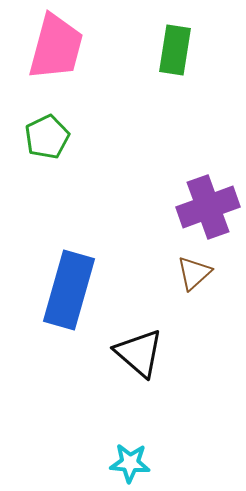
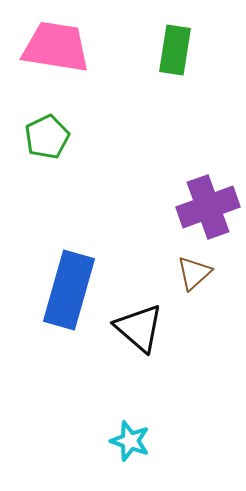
pink trapezoid: rotated 96 degrees counterclockwise
black triangle: moved 25 px up
cyan star: moved 22 px up; rotated 15 degrees clockwise
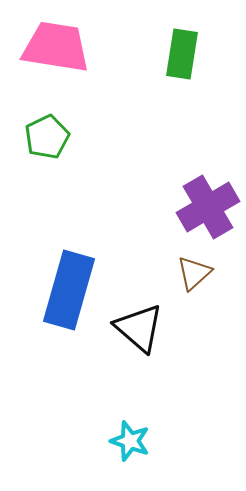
green rectangle: moved 7 px right, 4 px down
purple cross: rotated 10 degrees counterclockwise
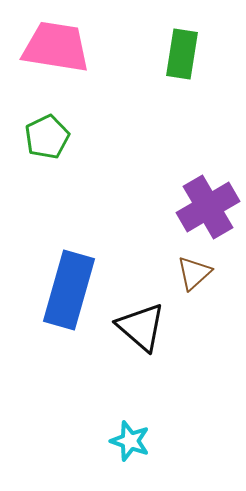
black triangle: moved 2 px right, 1 px up
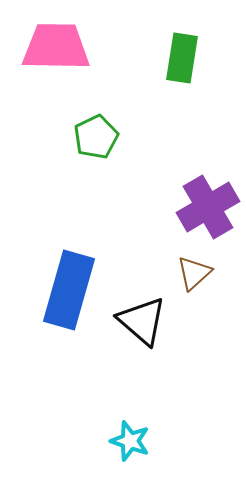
pink trapezoid: rotated 8 degrees counterclockwise
green rectangle: moved 4 px down
green pentagon: moved 49 px right
black triangle: moved 1 px right, 6 px up
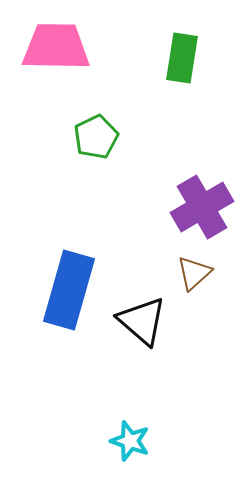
purple cross: moved 6 px left
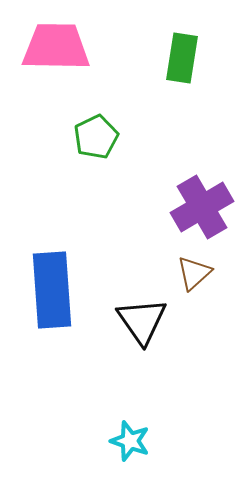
blue rectangle: moved 17 px left; rotated 20 degrees counterclockwise
black triangle: rotated 14 degrees clockwise
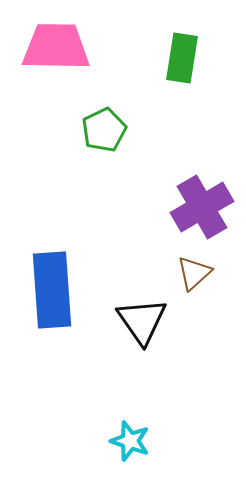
green pentagon: moved 8 px right, 7 px up
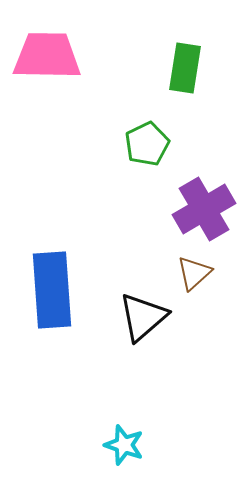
pink trapezoid: moved 9 px left, 9 px down
green rectangle: moved 3 px right, 10 px down
green pentagon: moved 43 px right, 14 px down
purple cross: moved 2 px right, 2 px down
black triangle: moved 1 px right, 4 px up; rotated 24 degrees clockwise
cyan star: moved 6 px left, 4 px down
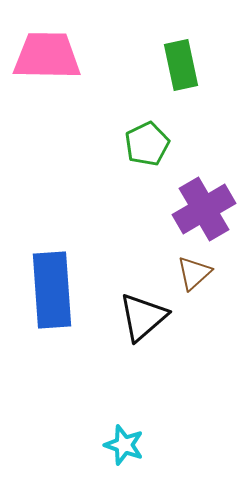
green rectangle: moved 4 px left, 3 px up; rotated 21 degrees counterclockwise
